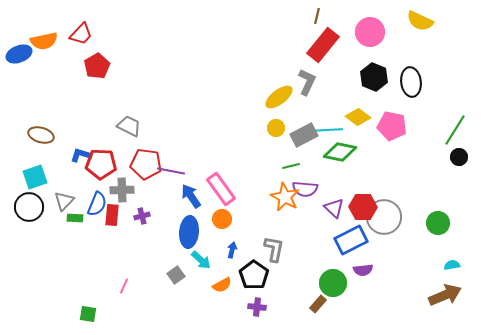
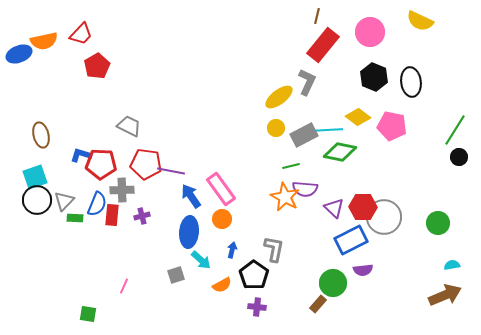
brown ellipse at (41, 135): rotated 60 degrees clockwise
black circle at (29, 207): moved 8 px right, 7 px up
gray square at (176, 275): rotated 18 degrees clockwise
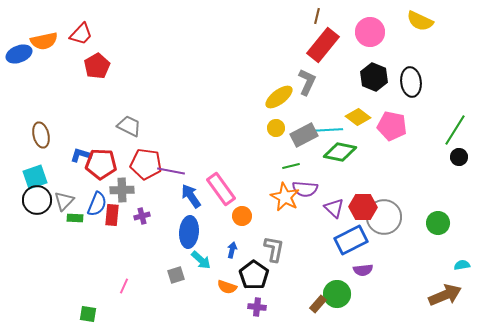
orange circle at (222, 219): moved 20 px right, 3 px up
cyan semicircle at (452, 265): moved 10 px right
green circle at (333, 283): moved 4 px right, 11 px down
orange semicircle at (222, 285): moved 5 px right, 2 px down; rotated 48 degrees clockwise
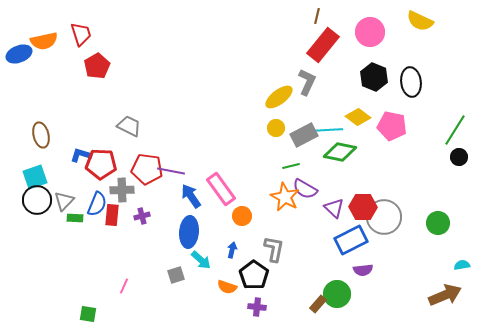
red trapezoid at (81, 34): rotated 60 degrees counterclockwise
red pentagon at (146, 164): moved 1 px right, 5 px down
purple semicircle at (305, 189): rotated 25 degrees clockwise
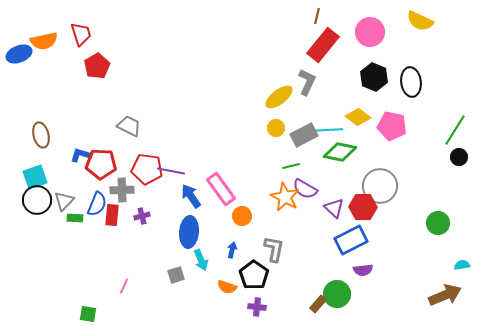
gray circle at (384, 217): moved 4 px left, 31 px up
cyan arrow at (201, 260): rotated 25 degrees clockwise
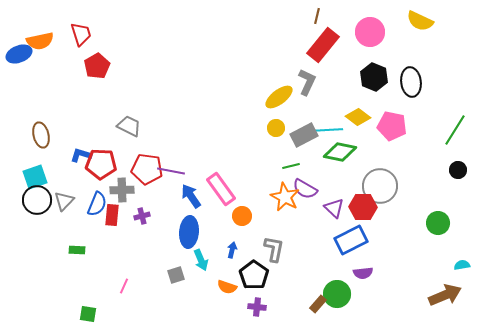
orange semicircle at (44, 41): moved 4 px left
black circle at (459, 157): moved 1 px left, 13 px down
green rectangle at (75, 218): moved 2 px right, 32 px down
purple semicircle at (363, 270): moved 3 px down
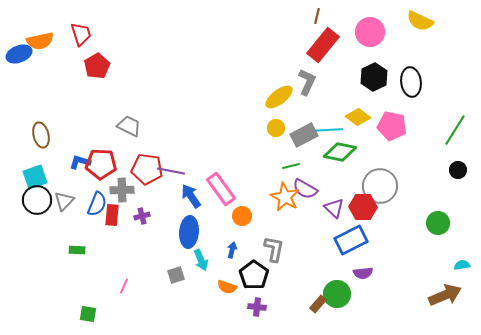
black hexagon at (374, 77): rotated 12 degrees clockwise
blue L-shape at (81, 155): moved 1 px left, 7 px down
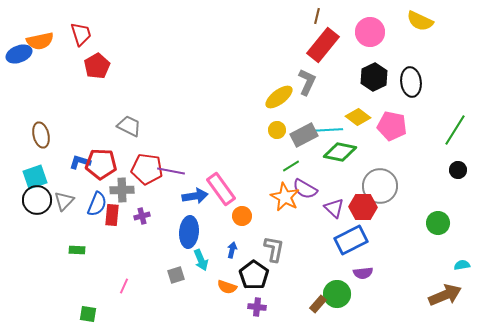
yellow circle at (276, 128): moved 1 px right, 2 px down
green line at (291, 166): rotated 18 degrees counterclockwise
blue arrow at (191, 196): moved 4 px right; rotated 115 degrees clockwise
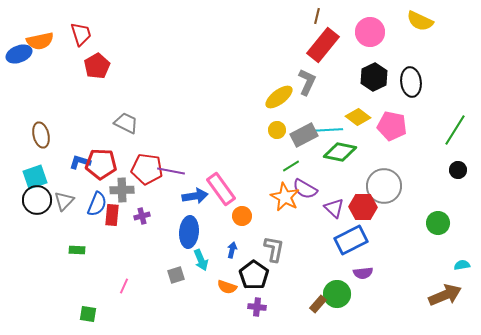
gray trapezoid at (129, 126): moved 3 px left, 3 px up
gray circle at (380, 186): moved 4 px right
